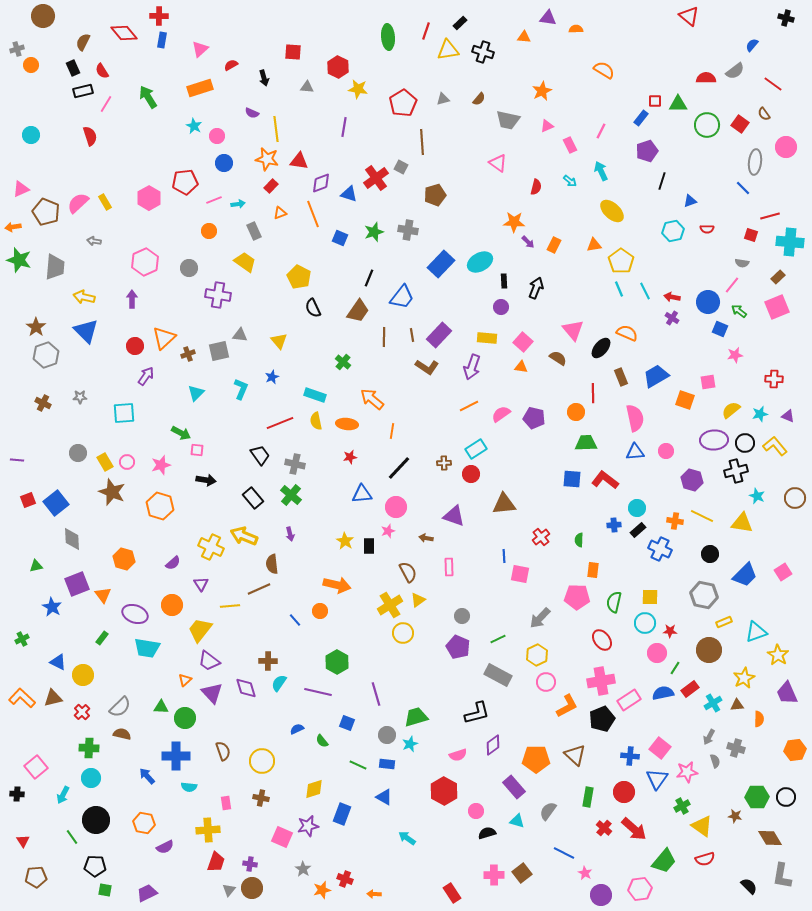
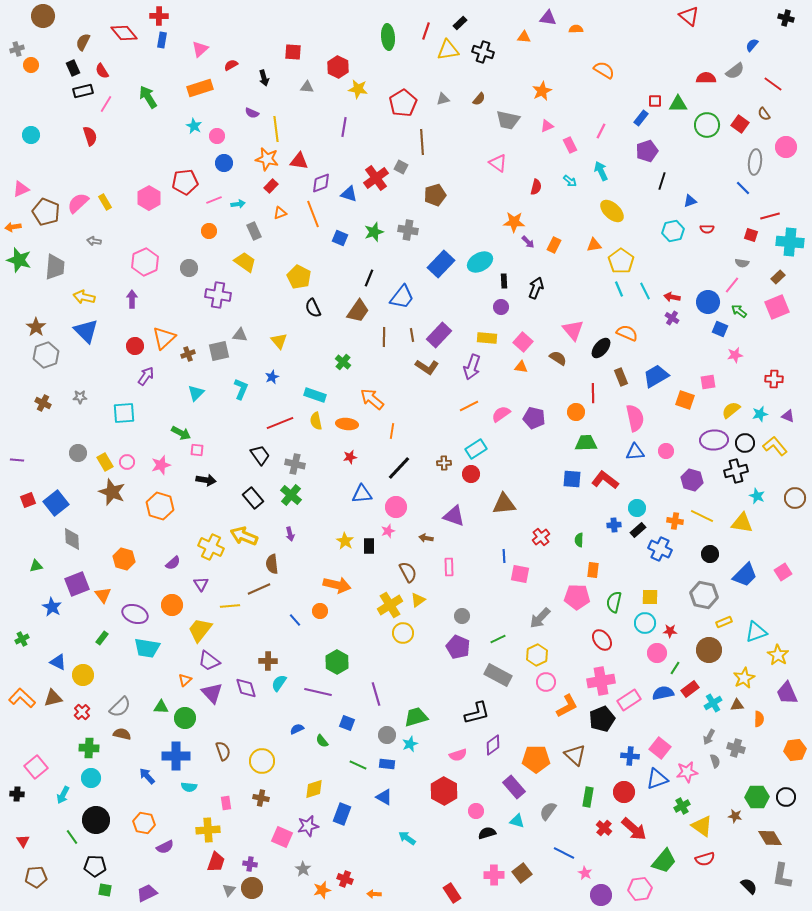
blue triangle at (657, 779): rotated 35 degrees clockwise
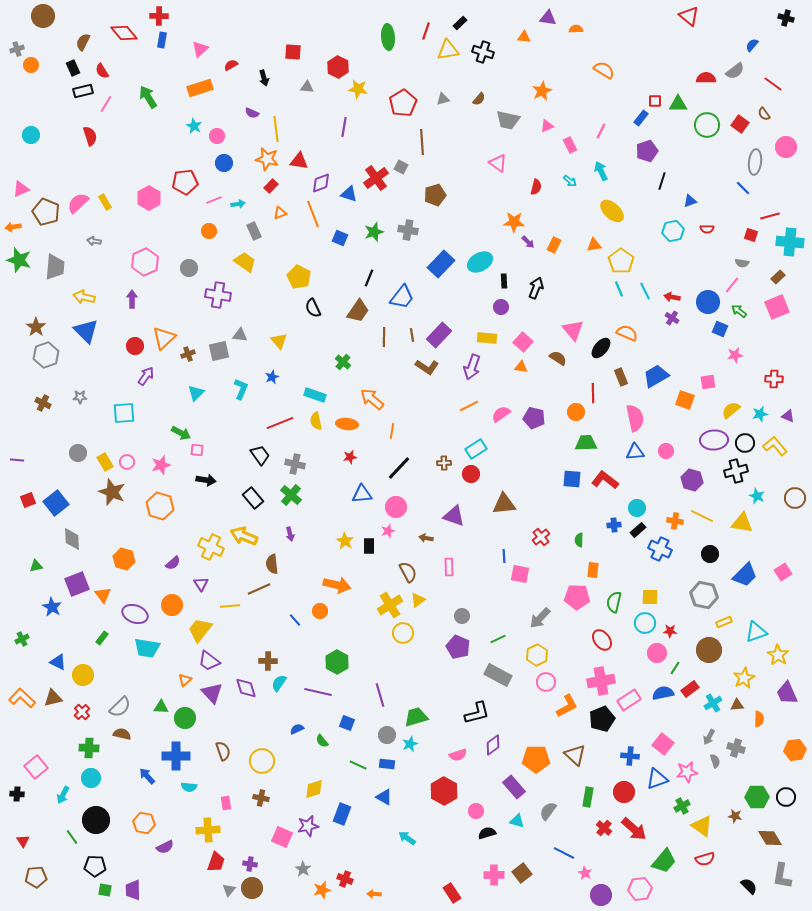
purple line at (376, 694): moved 4 px right, 1 px down
pink square at (660, 748): moved 3 px right, 4 px up
purple trapezoid at (147, 893): moved 14 px left, 3 px up; rotated 65 degrees counterclockwise
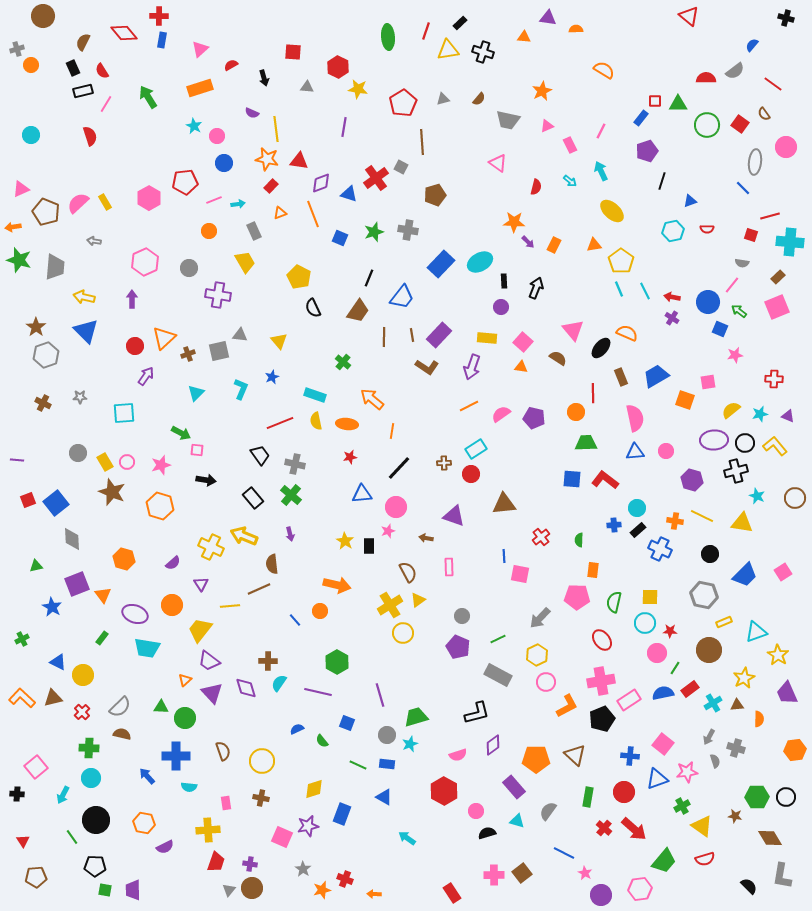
yellow trapezoid at (245, 262): rotated 25 degrees clockwise
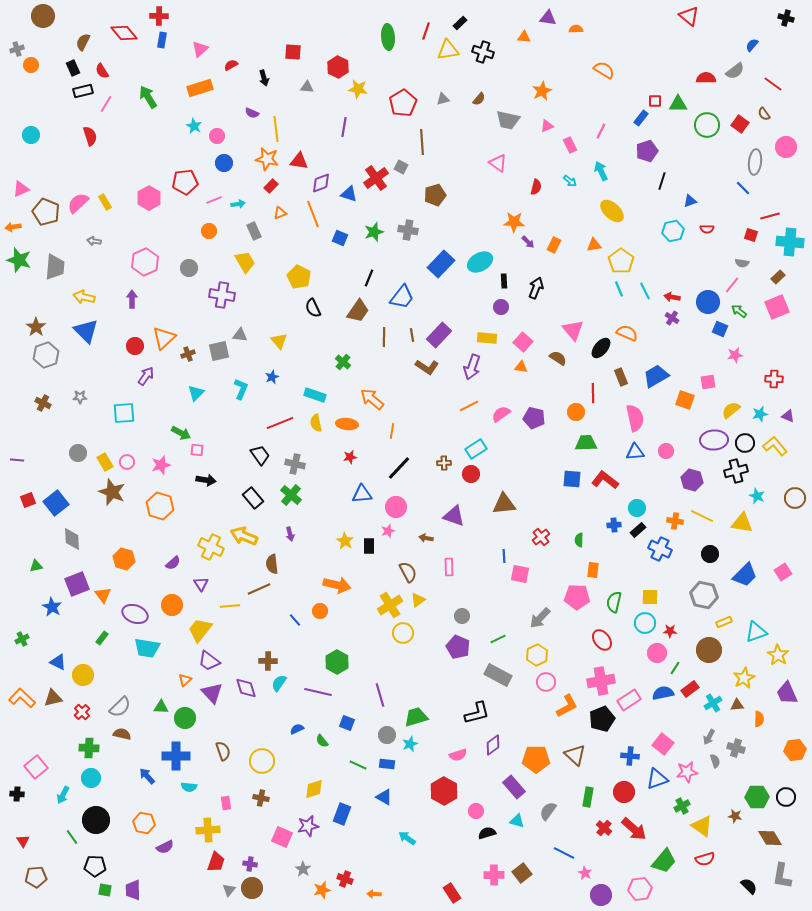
purple cross at (218, 295): moved 4 px right
yellow semicircle at (316, 421): moved 2 px down
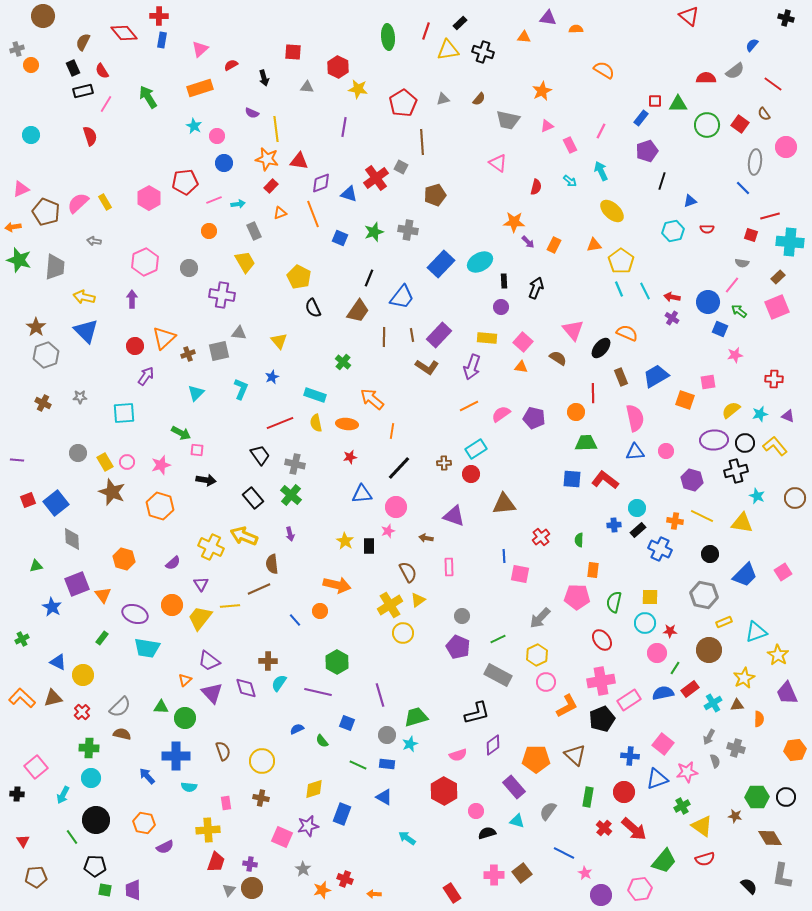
gray triangle at (240, 335): moved 1 px left, 2 px up
yellow trapezoid at (200, 630): moved 12 px up
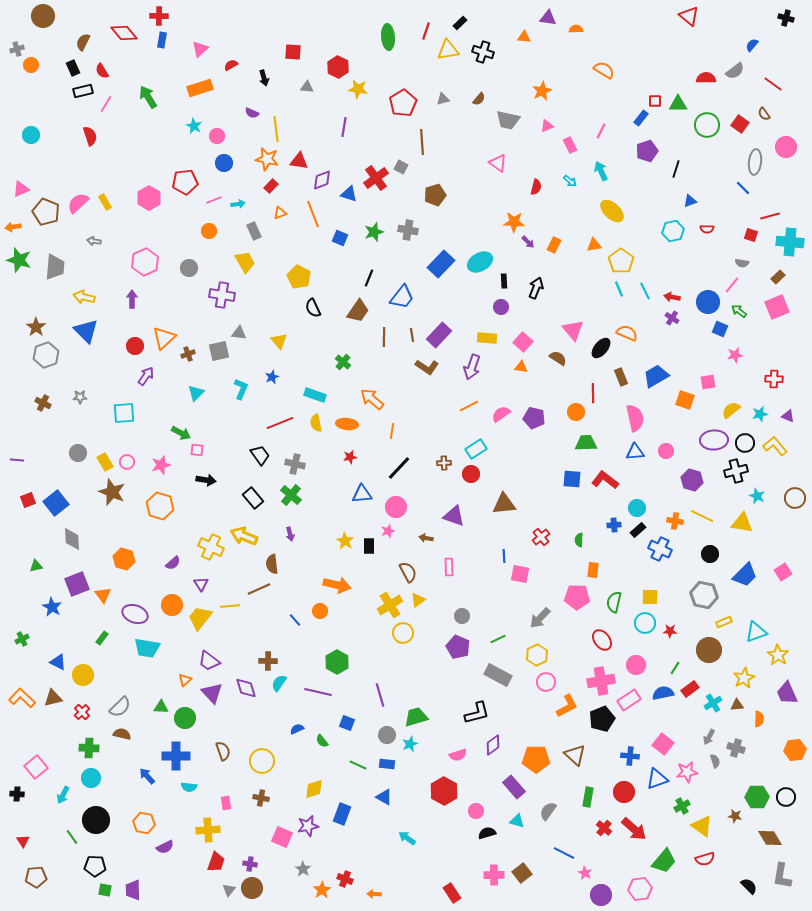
black line at (662, 181): moved 14 px right, 12 px up
purple diamond at (321, 183): moved 1 px right, 3 px up
pink circle at (657, 653): moved 21 px left, 12 px down
orange star at (322, 890): rotated 18 degrees counterclockwise
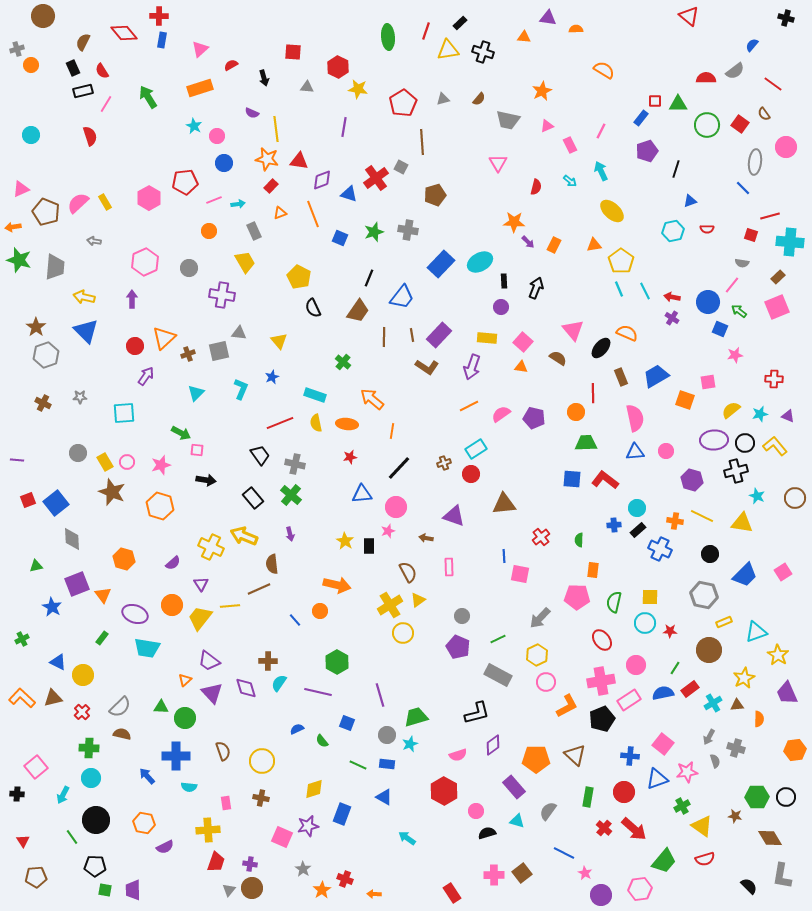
pink triangle at (498, 163): rotated 24 degrees clockwise
brown cross at (444, 463): rotated 16 degrees counterclockwise
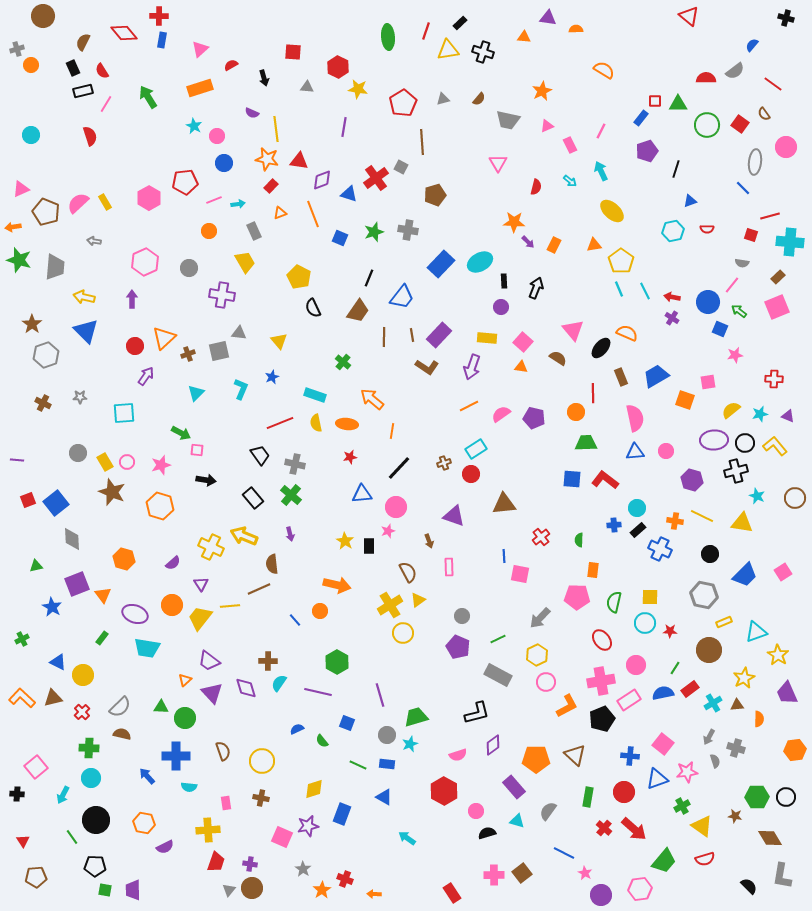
brown star at (36, 327): moved 4 px left, 3 px up
brown arrow at (426, 538): moved 3 px right, 3 px down; rotated 120 degrees counterclockwise
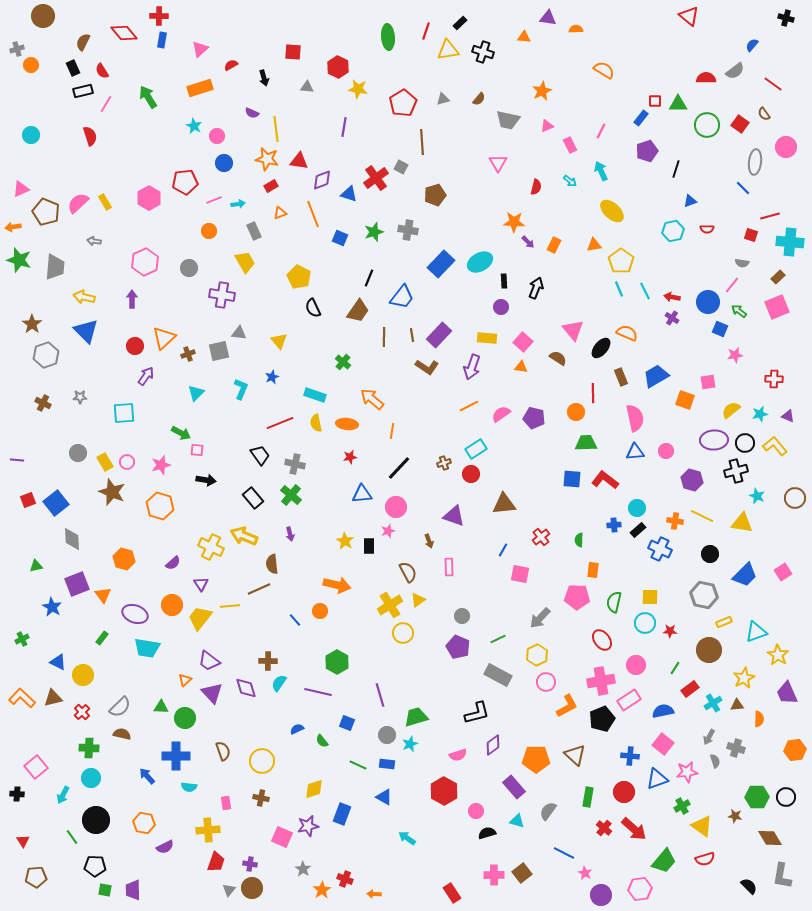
red rectangle at (271, 186): rotated 16 degrees clockwise
blue line at (504, 556): moved 1 px left, 6 px up; rotated 32 degrees clockwise
blue semicircle at (663, 693): moved 18 px down
